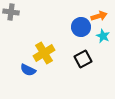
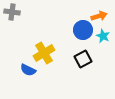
gray cross: moved 1 px right
blue circle: moved 2 px right, 3 px down
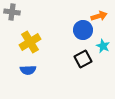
cyan star: moved 10 px down
yellow cross: moved 14 px left, 11 px up
blue semicircle: rotated 28 degrees counterclockwise
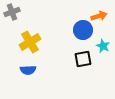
gray cross: rotated 28 degrees counterclockwise
black square: rotated 18 degrees clockwise
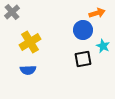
gray cross: rotated 21 degrees counterclockwise
orange arrow: moved 2 px left, 3 px up
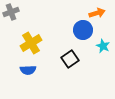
gray cross: moved 1 px left; rotated 21 degrees clockwise
yellow cross: moved 1 px right, 1 px down
black square: moved 13 px left; rotated 24 degrees counterclockwise
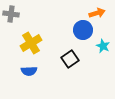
gray cross: moved 2 px down; rotated 28 degrees clockwise
blue semicircle: moved 1 px right, 1 px down
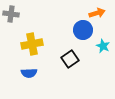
yellow cross: moved 1 px right, 1 px down; rotated 20 degrees clockwise
blue semicircle: moved 2 px down
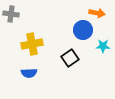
orange arrow: rotated 28 degrees clockwise
cyan star: rotated 24 degrees counterclockwise
black square: moved 1 px up
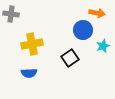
cyan star: rotated 24 degrees counterclockwise
